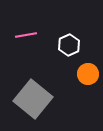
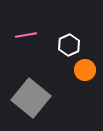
orange circle: moved 3 px left, 4 px up
gray square: moved 2 px left, 1 px up
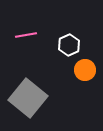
gray square: moved 3 px left
